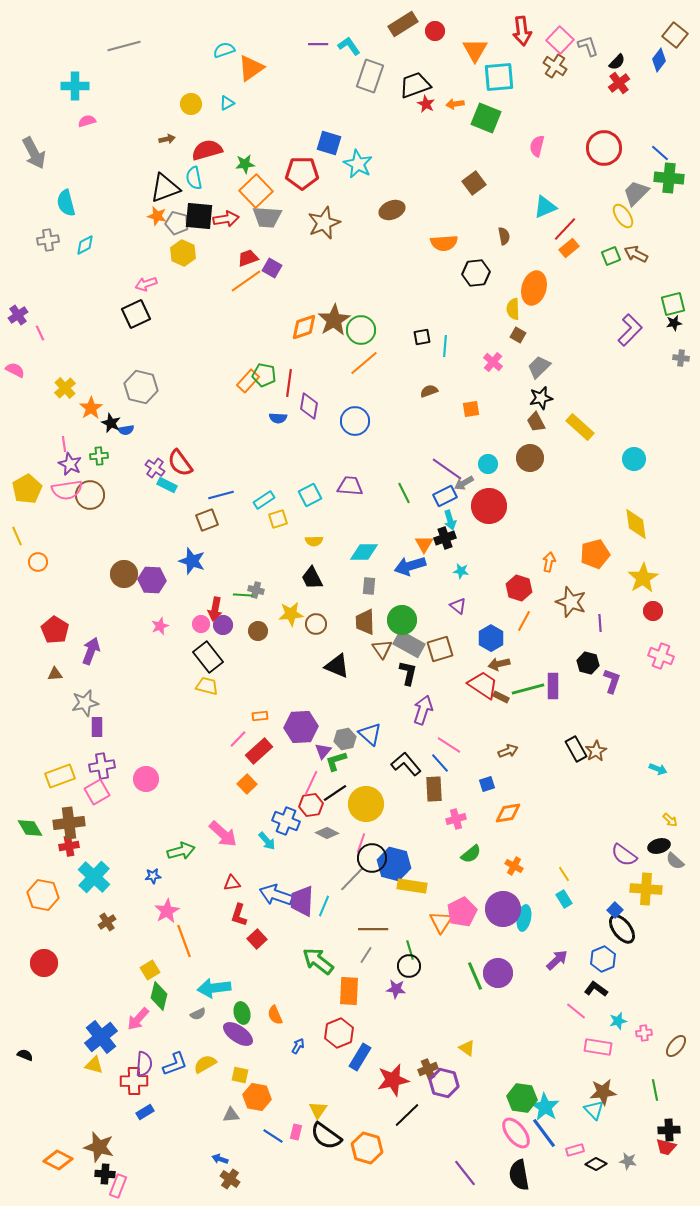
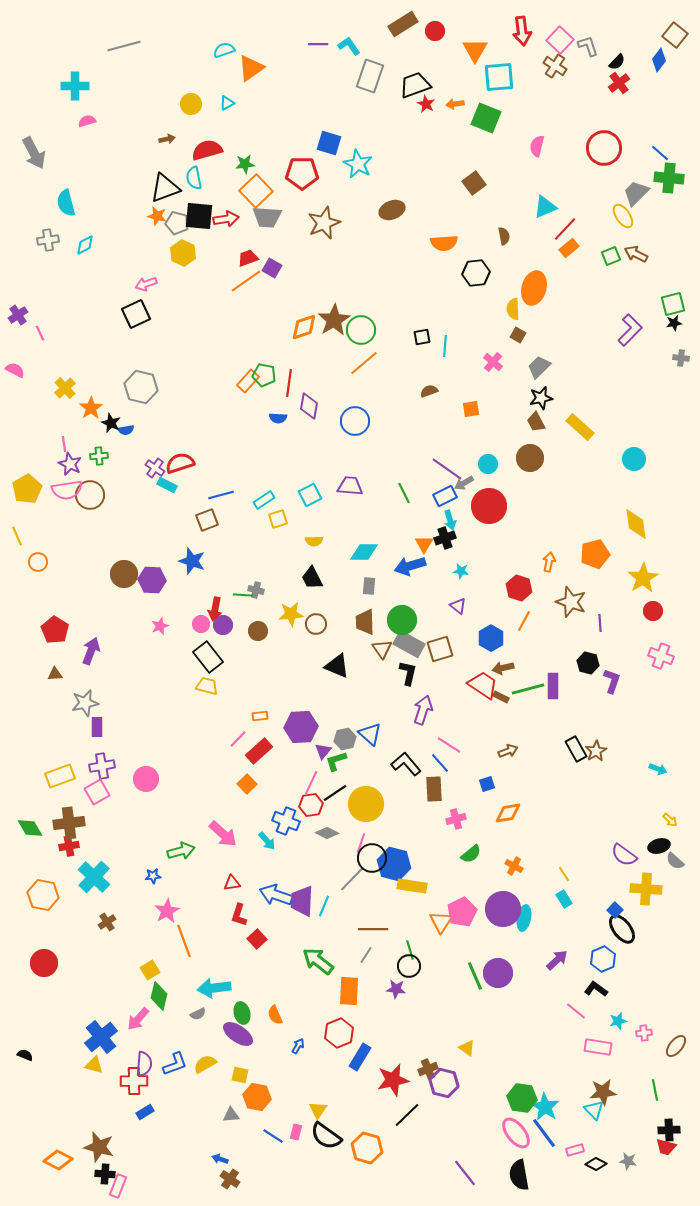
red semicircle at (180, 463): rotated 108 degrees clockwise
brown arrow at (499, 664): moved 4 px right, 4 px down
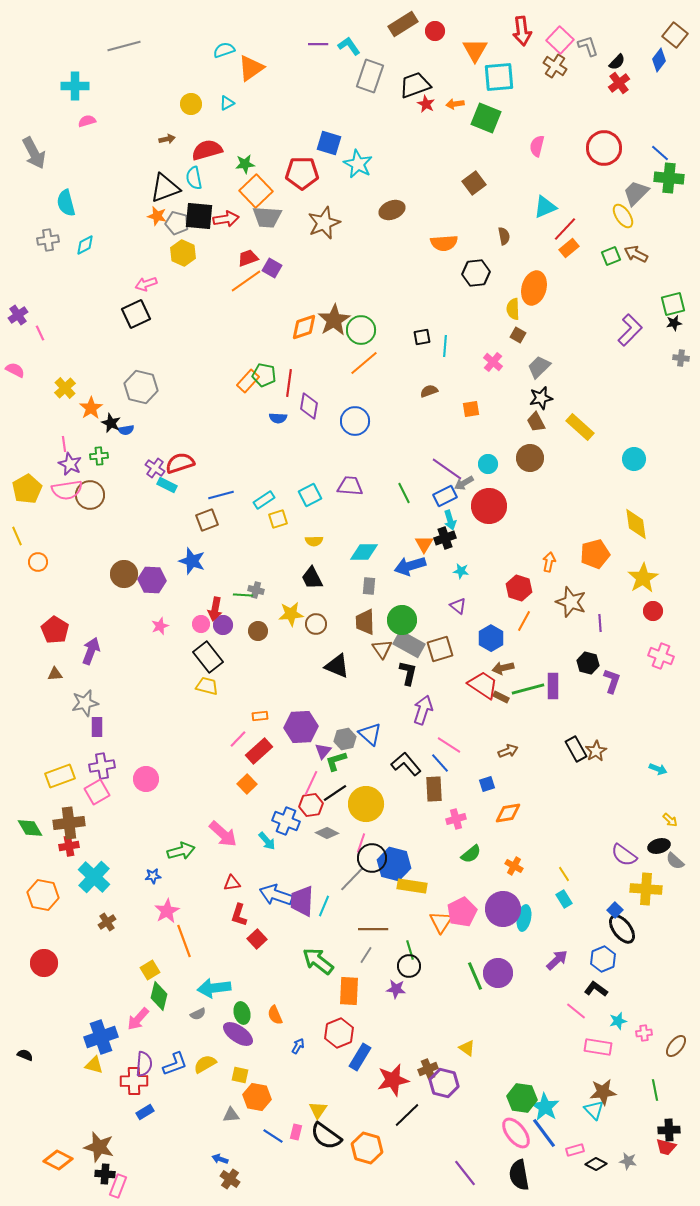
blue cross at (101, 1037): rotated 20 degrees clockwise
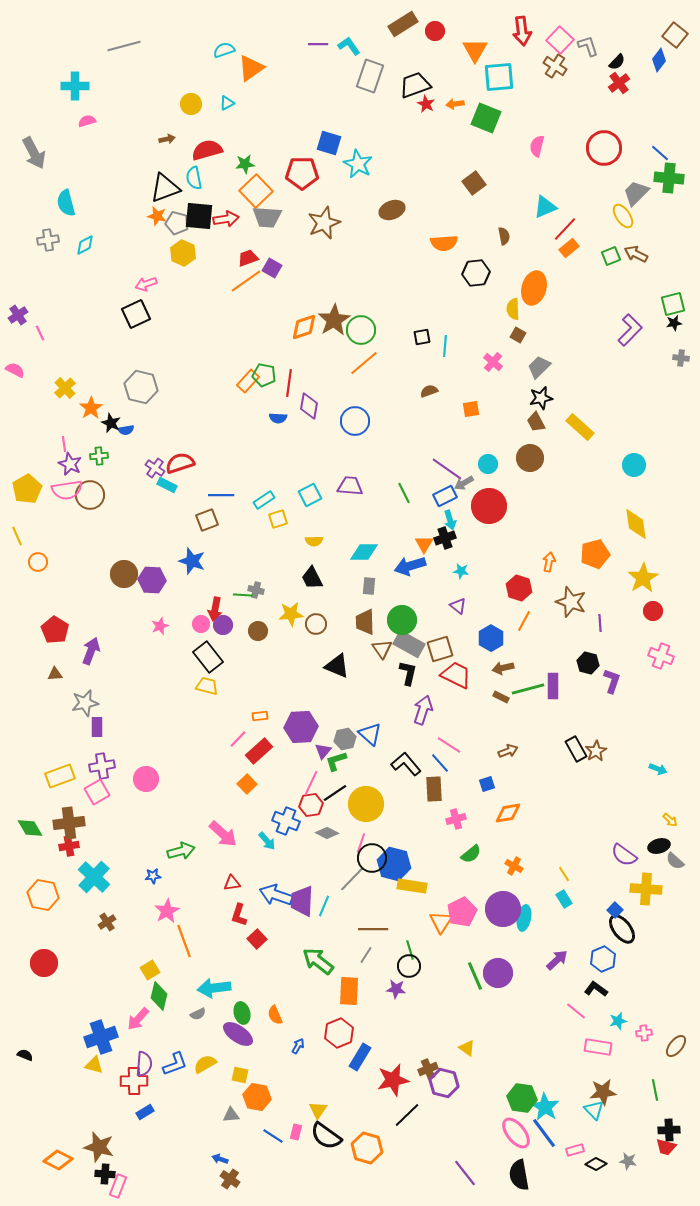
cyan circle at (634, 459): moved 6 px down
blue line at (221, 495): rotated 15 degrees clockwise
red trapezoid at (483, 685): moved 27 px left, 10 px up; rotated 8 degrees counterclockwise
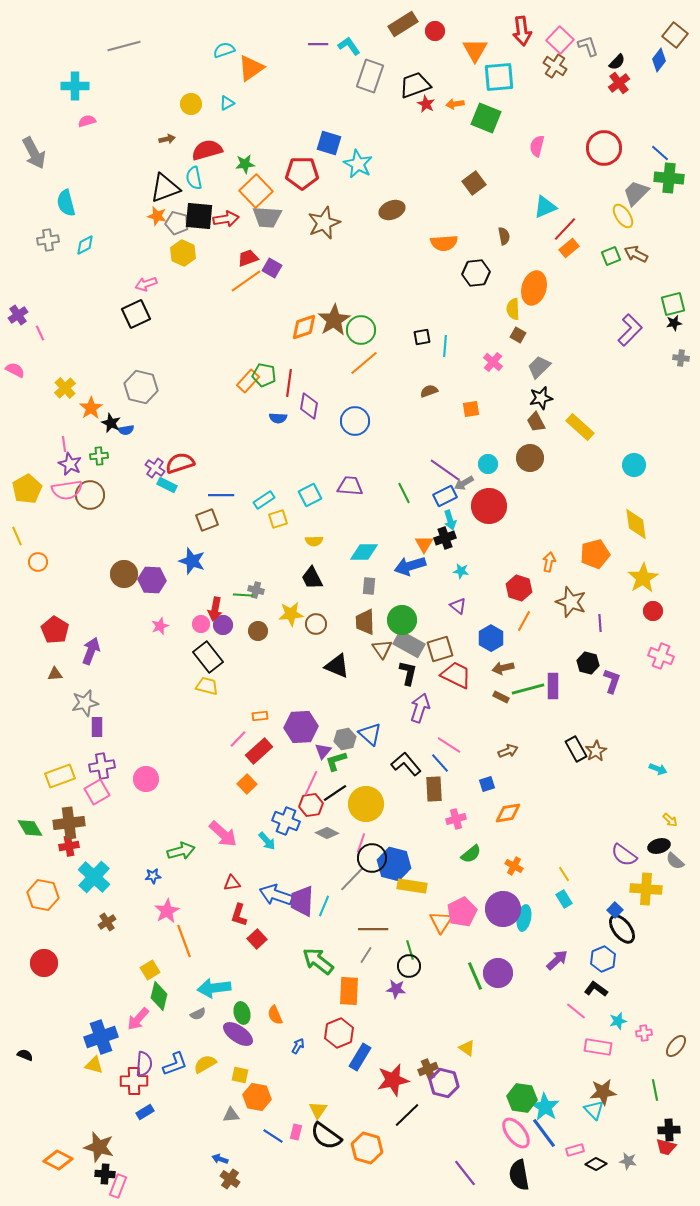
purple line at (447, 469): moved 2 px left, 1 px down
purple arrow at (423, 710): moved 3 px left, 2 px up
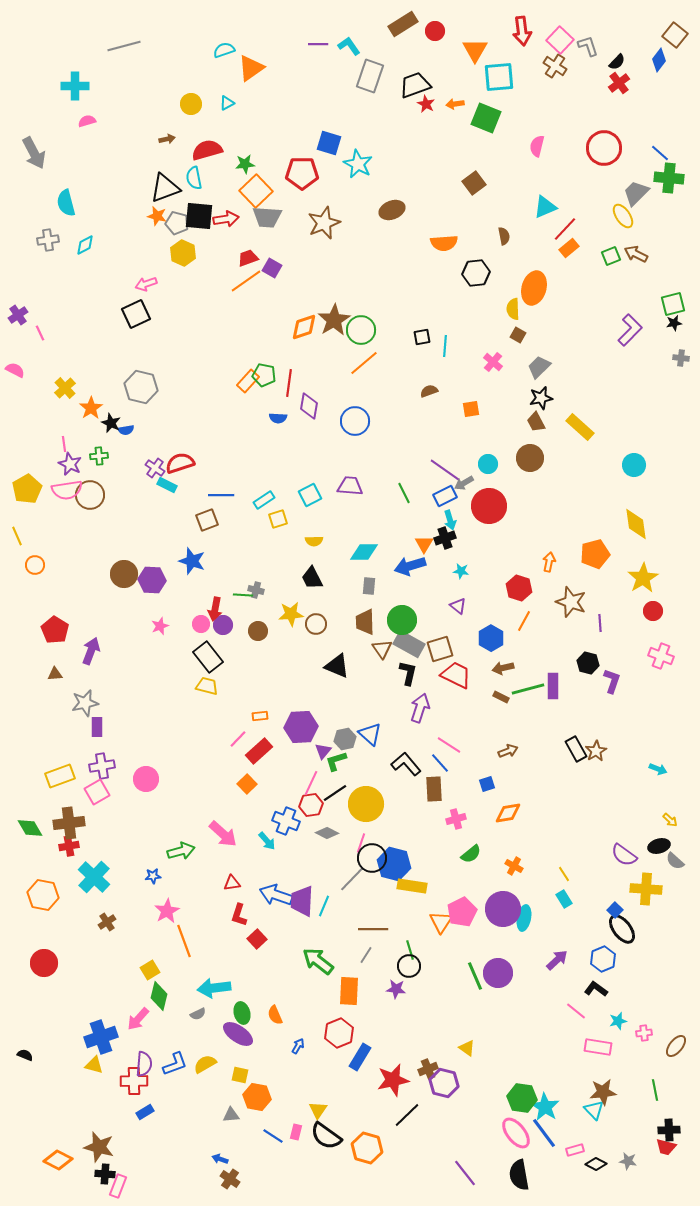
orange circle at (38, 562): moved 3 px left, 3 px down
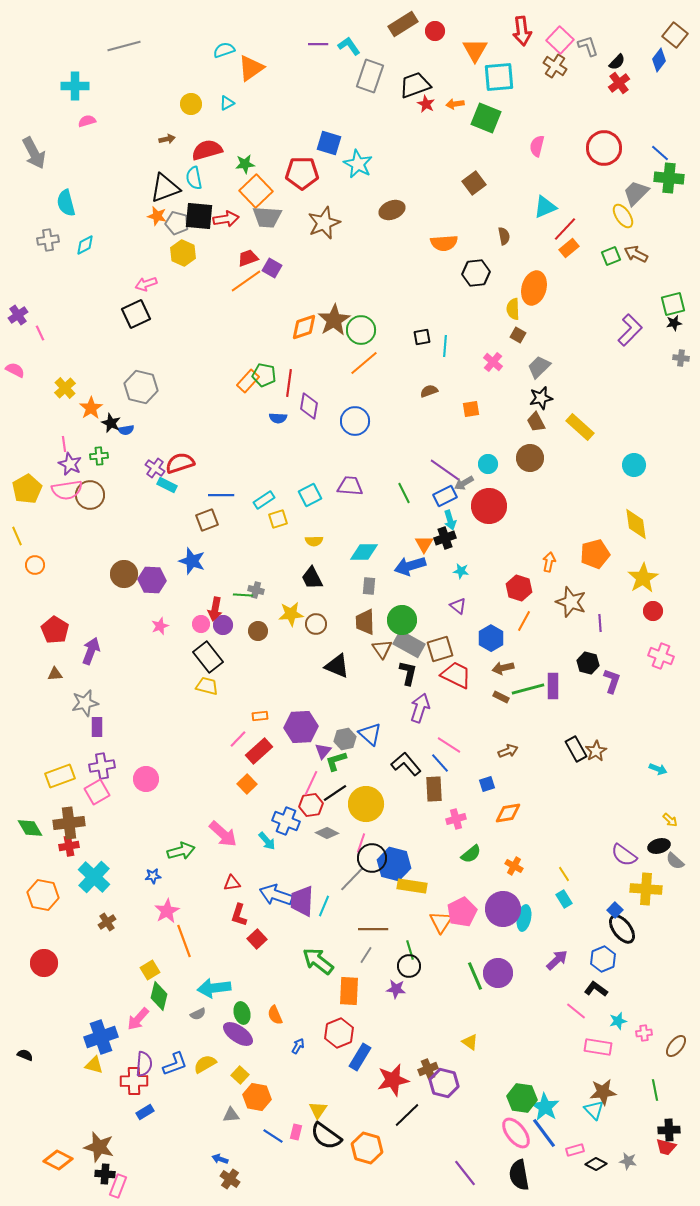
yellow triangle at (467, 1048): moved 3 px right, 6 px up
yellow square at (240, 1075): rotated 30 degrees clockwise
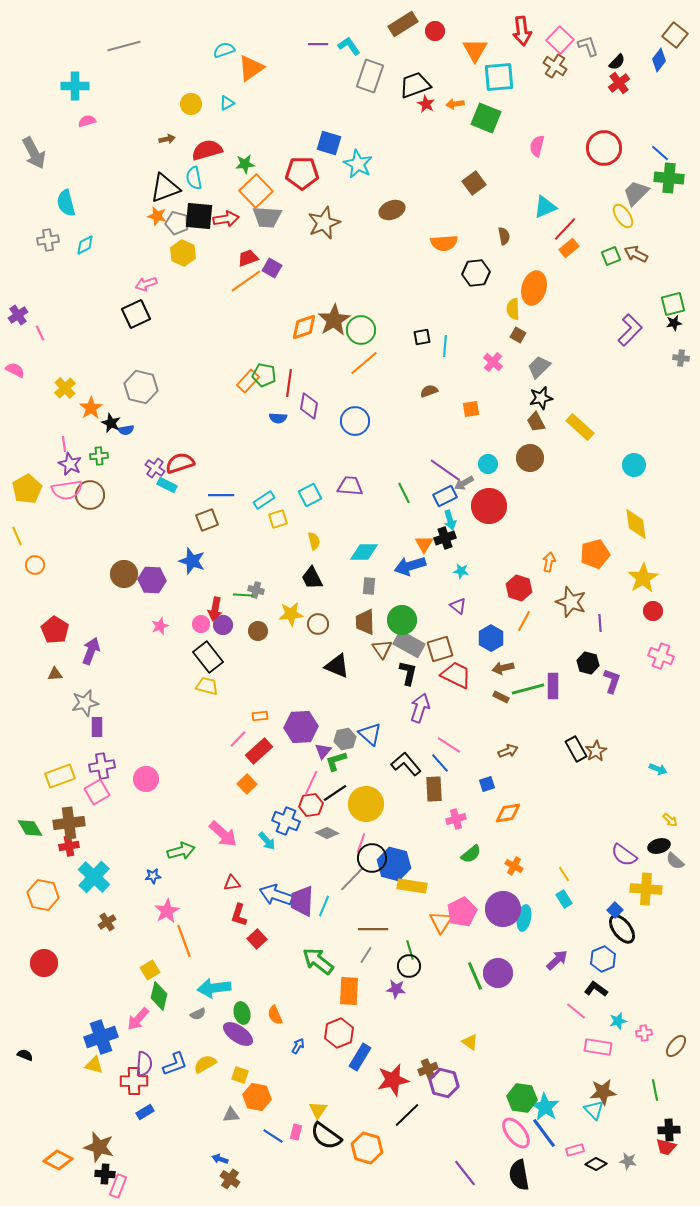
yellow semicircle at (314, 541): rotated 102 degrees counterclockwise
brown circle at (316, 624): moved 2 px right
yellow square at (240, 1075): rotated 24 degrees counterclockwise
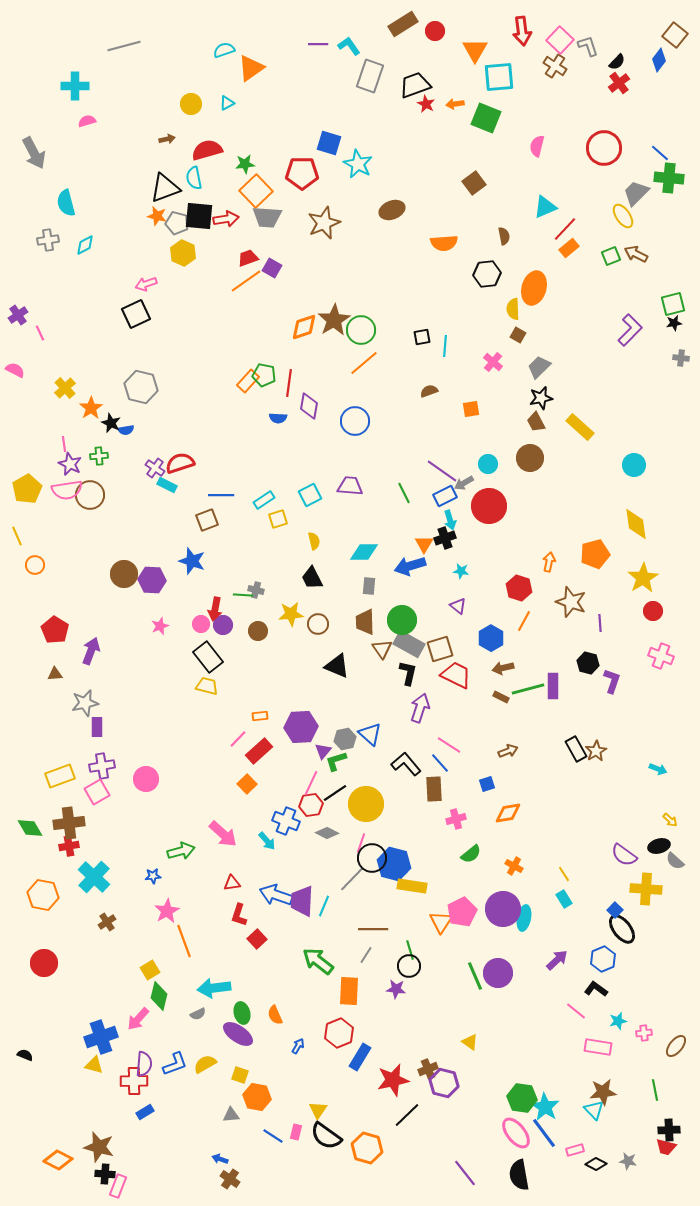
black hexagon at (476, 273): moved 11 px right, 1 px down
purple line at (445, 470): moved 3 px left, 1 px down
